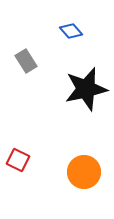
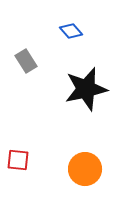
red square: rotated 20 degrees counterclockwise
orange circle: moved 1 px right, 3 px up
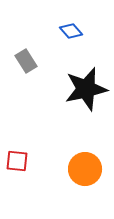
red square: moved 1 px left, 1 px down
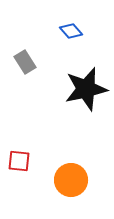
gray rectangle: moved 1 px left, 1 px down
red square: moved 2 px right
orange circle: moved 14 px left, 11 px down
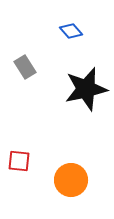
gray rectangle: moved 5 px down
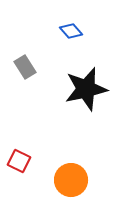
red square: rotated 20 degrees clockwise
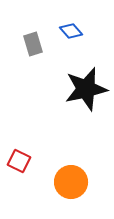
gray rectangle: moved 8 px right, 23 px up; rotated 15 degrees clockwise
orange circle: moved 2 px down
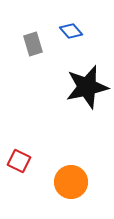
black star: moved 1 px right, 2 px up
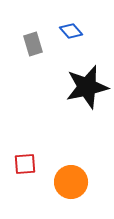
red square: moved 6 px right, 3 px down; rotated 30 degrees counterclockwise
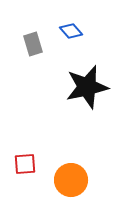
orange circle: moved 2 px up
